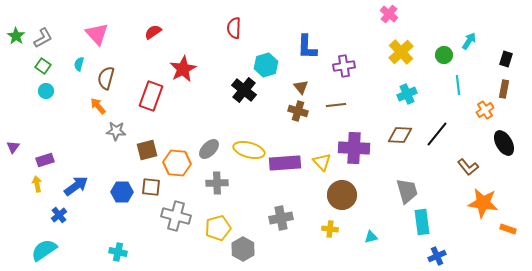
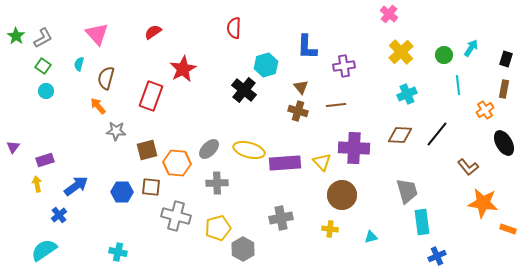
cyan arrow at (469, 41): moved 2 px right, 7 px down
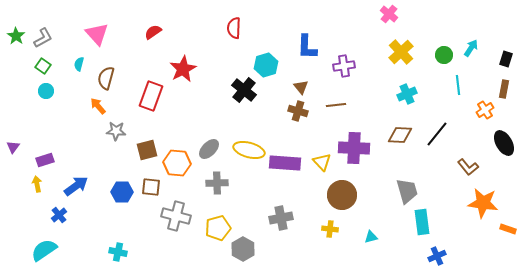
purple rectangle at (285, 163): rotated 8 degrees clockwise
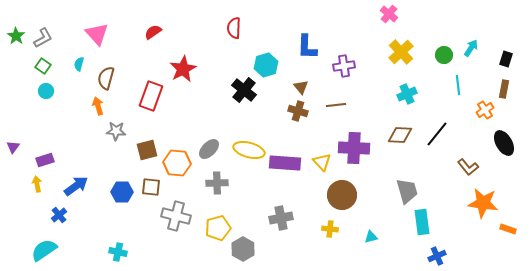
orange arrow at (98, 106): rotated 24 degrees clockwise
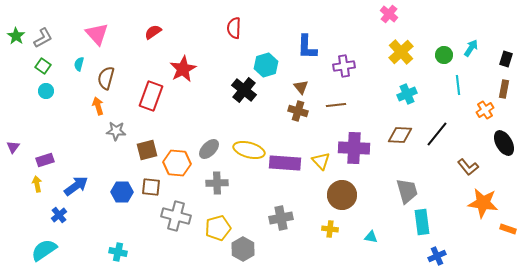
yellow triangle at (322, 162): moved 1 px left, 1 px up
cyan triangle at (371, 237): rotated 24 degrees clockwise
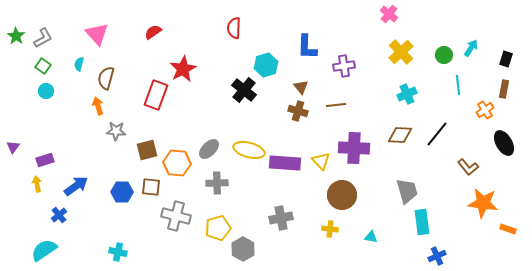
red rectangle at (151, 96): moved 5 px right, 1 px up
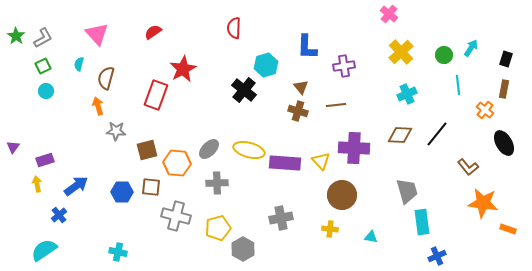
green square at (43, 66): rotated 28 degrees clockwise
orange cross at (485, 110): rotated 18 degrees counterclockwise
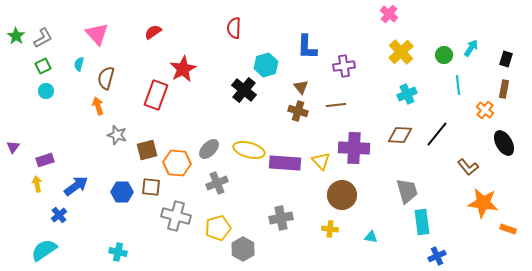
gray star at (116, 131): moved 1 px right, 4 px down; rotated 12 degrees clockwise
gray cross at (217, 183): rotated 20 degrees counterclockwise
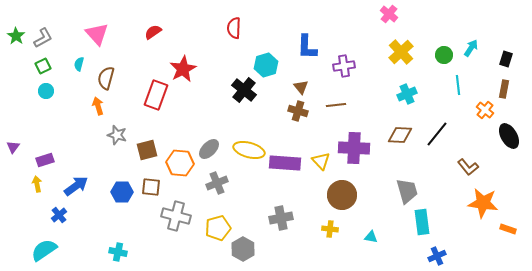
black ellipse at (504, 143): moved 5 px right, 7 px up
orange hexagon at (177, 163): moved 3 px right
